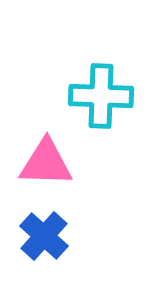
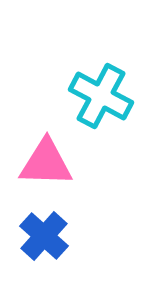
cyan cross: rotated 26 degrees clockwise
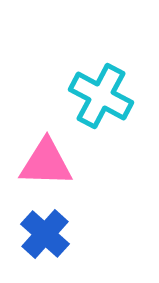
blue cross: moved 1 px right, 2 px up
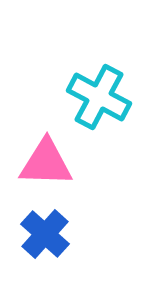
cyan cross: moved 2 px left, 1 px down
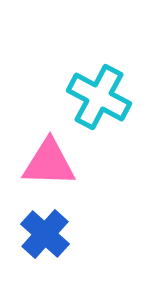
pink triangle: moved 3 px right
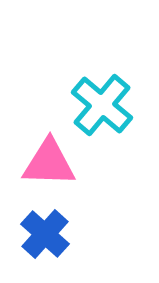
cyan cross: moved 3 px right, 8 px down; rotated 12 degrees clockwise
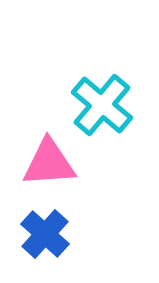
pink triangle: rotated 6 degrees counterclockwise
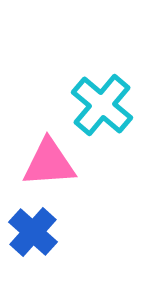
blue cross: moved 12 px left, 2 px up
